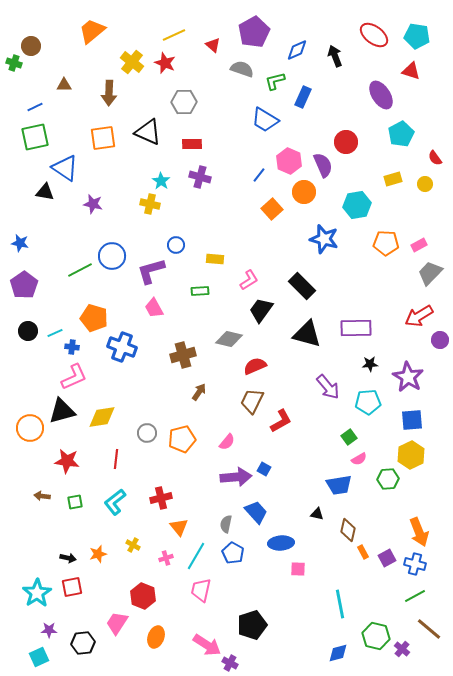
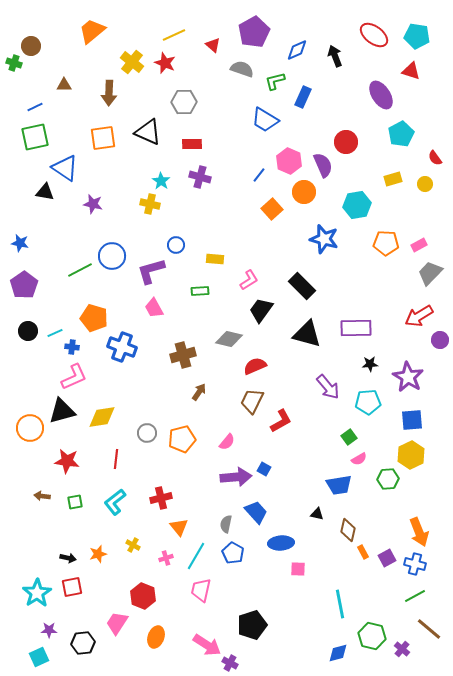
green hexagon at (376, 636): moved 4 px left
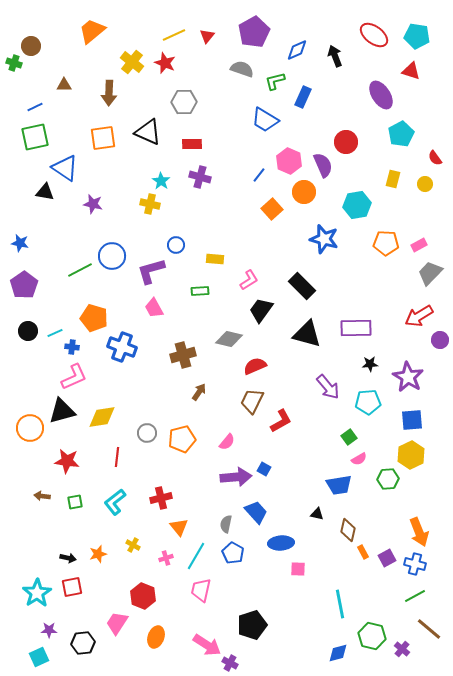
red triangle at (213, 45): moved 6 px left, 9 px up; rotated 28 degrees clockwise
yellow rectangle at (393, 179): rotated 60 degrees counterclockwise
red line at (116, 459): moved 1 px right, 2 px up
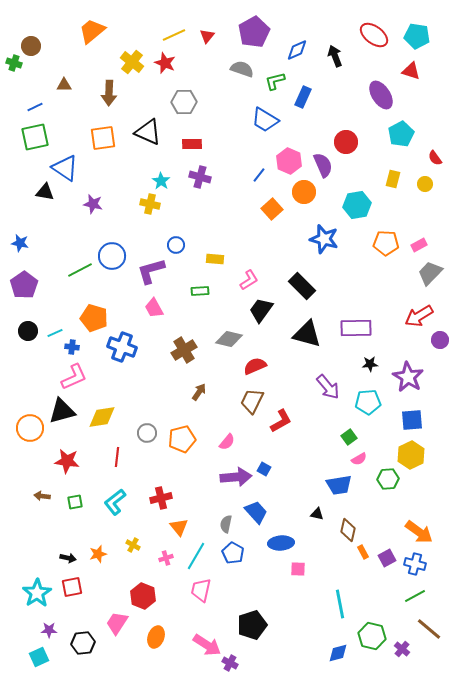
brown cross at (183, 355): moved 1 px right, 5 px up; rotated 15 degrees counterclockwise
orange arrow at (419, 532): rotated 32 degrees counterclockwise
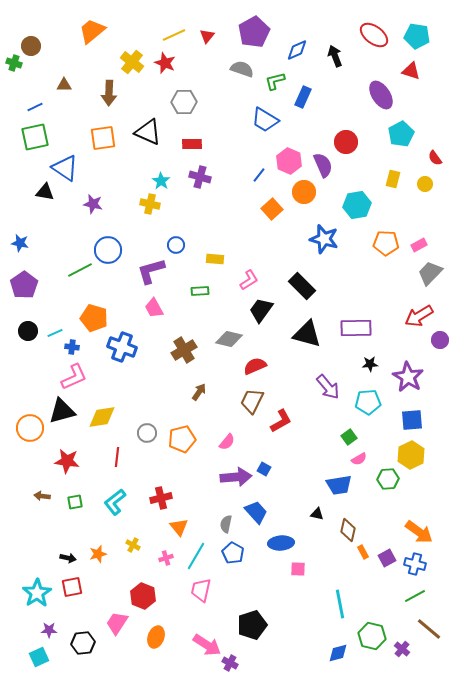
blue circle at (112, 256): moved 4 px left, 6 px up
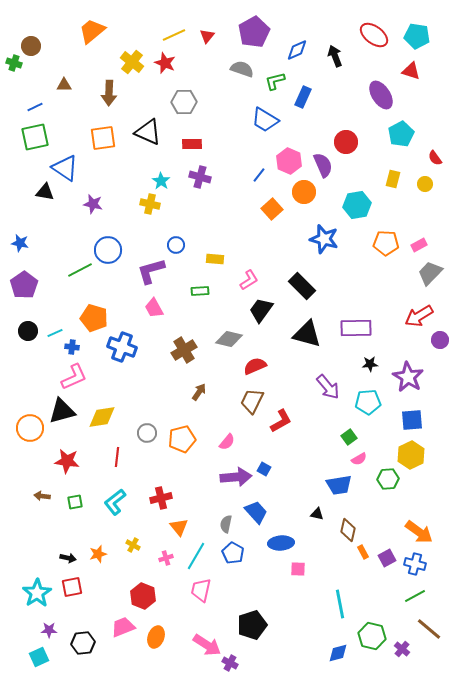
pink trapezoid at (117, 623): moved 6 px right, 4 px down; rotated 35 degrees clockwise
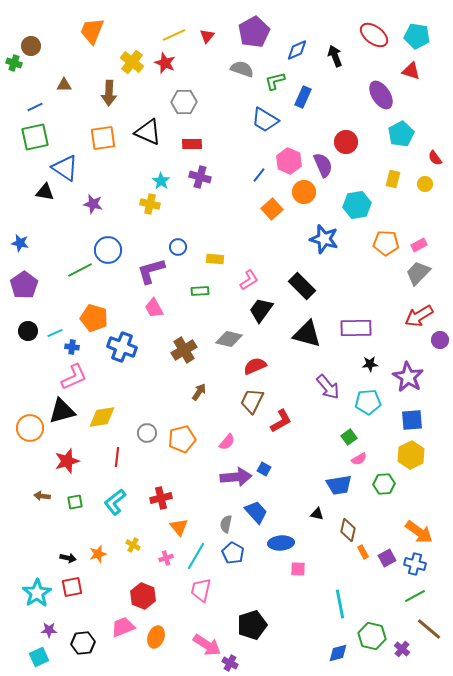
orange trapezoid at (92, 31): rotated 28 degrees counterclockwise
blue circle at (176, 245): moved 2 px right, 2 px down
gray trapezoid at (430, 273): moved 12 px left
red star at (67, 461): rotated 25 degrees counterclockwise
green hexagon at (388, 479): moved 4 px left, 5 px down
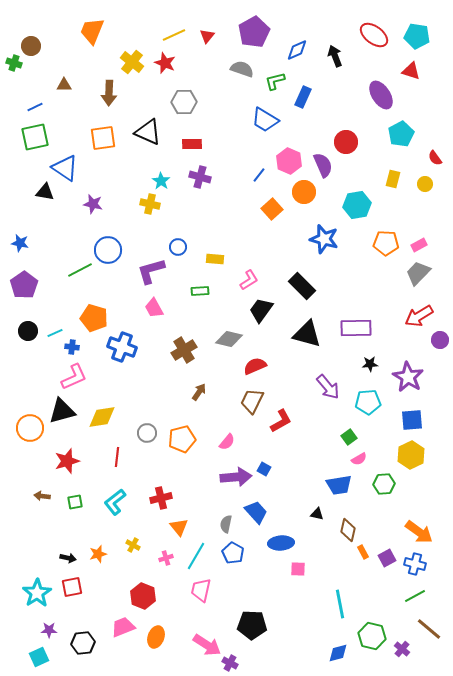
black pentagon at (252, 625): rotated 20 degrees clockwise
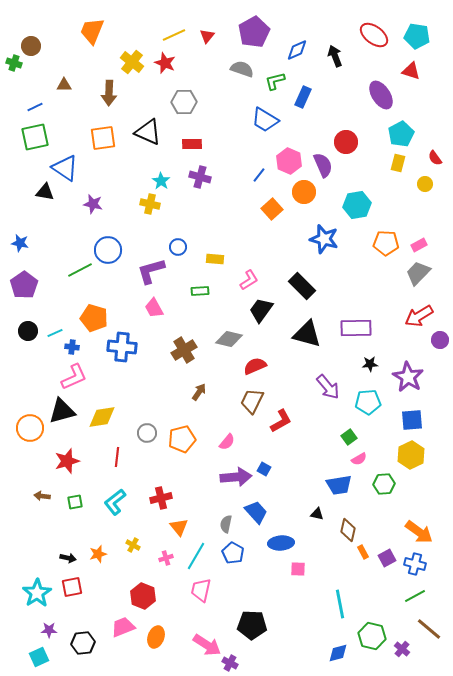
yellow rectangle at (393, 179): moved 5 px right, 16 px up
blue cross at (122, 347): rotated 16 degrees counterclockwise
